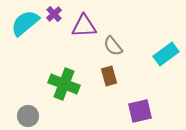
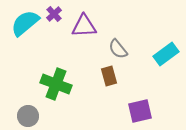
gray semicircle: moved 5 px right, 3 px down
green cross: moved 8 px left
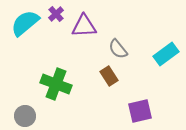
purple cross: moved 2 px right
brown rectangle: rotated 18 degrees counterclockwise
gray circle: moved 3 px left
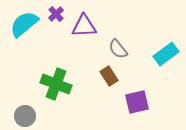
cyan semicircle: moved 1 px left, 1 px down
purple square: moved 3 px left, 9 px up
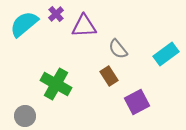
green cross: rotated 8 degrees clockwise
purple square: rotated 15 degrees counterclockwise
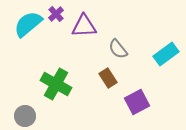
cyan semicircle: moved 4 px right
brown rectangle: moved 1 px left, 2 px down
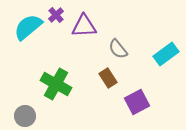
purple cross: moved 1 px down
cyan semicircle: moved 3 px down
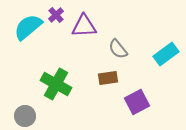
brown rectangle: rotated 66 degrees counterclockwise
